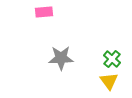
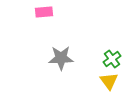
green cross: rotated 12 degrees clockwise
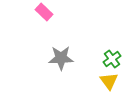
pink rectangle: rotated 48 degrees clockwise
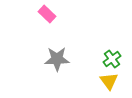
pink rectangle: moved 3 px right, 2 px down
gray star: moved 4 px left, 1 px down
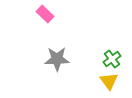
pink rectangle: moved 2 px left
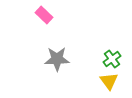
pink rectangle: moved 1 px left, 1 px down
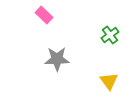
green cross: moved 2 px left, 24 px up
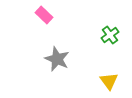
gray star: rotated 25 degrees clockwise
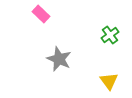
pink rectangle: moved 3 px left, 1 px up
gray star: moved 2 px right
